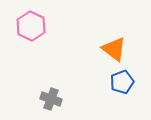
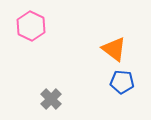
blue pentagon: rotated 25 degrees clockwise
gray cross: rotated 25 degrees clockwise
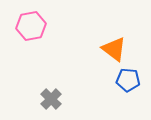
pink hexagon: rotated 24 degrees clockwise
blue pentagon: moved 6 px right, 2 px up
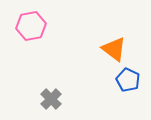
blue pentagon: rotated 20 degrees clockwise
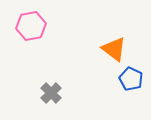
blue pentagon: moved 3 px right, 1 px up
gray cross: moved 6 px up
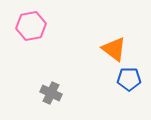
blue pentagon: moved 2 px left; rotated 25 degrees counterclockwise
gray cross: rotated 20 degrees counterclockwise
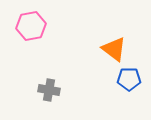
gray cross: moved 2 px left, 3 px up; rotated 15 degrees counterclockwise
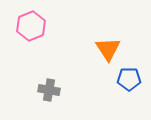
pink hexagon: rotated 12 degrees counterclockwise
orange triangle: moved 6 px left; rotated 20 degrees clockwise
